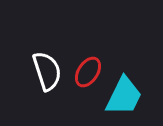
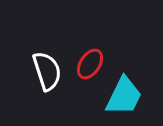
red ellipse: moved 2 px right, 8 px up
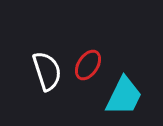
red ellipse: moved 2 px left, 1 px down
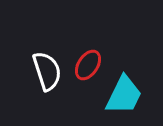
cyan trapezoid: moved 1 px up
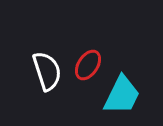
cyan trapezoid: moved 2 px left
